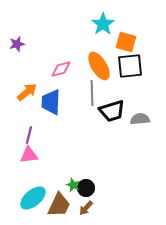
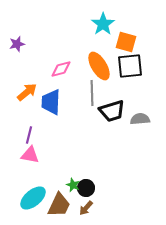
pink triangle: moved 1 px right; rotated 18 degrees clockwise
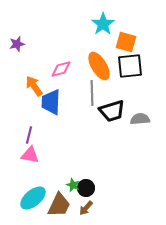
orange arrow: moved 7 px right, 6 px up; rotated 85 degrees counterclockwise
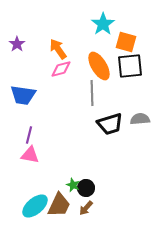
purple star: rotated 21 degrees counterclockwise
orange arrow: moved 24 px right, 37 px up
blue trapezoid: moved 28 px left, 7 px up; rotated 84 degrees counterclockwise
black trapezoid: moved 2 px left, 13 px down
cyan ellipse: moved 2 px right, 8 px down
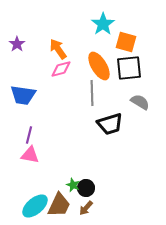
black square: moved 1 px left, 2 px down
gray semicircle: moved 17 px up; rotated 36 degrees clockwise
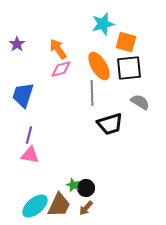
cyan star: rotated 20 degrees clockwise
blue trapezoid: rotated 100 degrees clockwise
